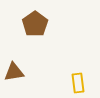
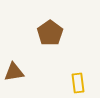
brown pentagon: moved 15 px right, 9 px down
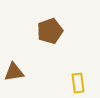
brown pentagon: moved 2 px up; rotated 15 degrees clockwise
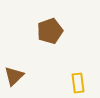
brown triangle: moved 4 px down; rotated 35 degrees counterclockwise
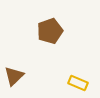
yellow rectangle: rotated 60 degrees counterclockwise
